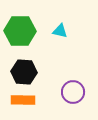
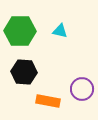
purple circle: moved 9 px right, 3 px up
orange rectangle: moved 25 px right, 1 px down; rotated 10 degrees clockwise
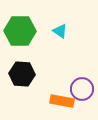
cyan triangle: rotated 21 degrees clockwise
black hexagon: moved 2 px left, 2 px down
orange rectangle: moved 14 px right
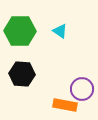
orange rectangle: moved 3 px right, 4 px down
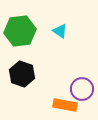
green hexagon: rotated 8 degrees counterclockwise
black hexagon: rotated 15 degrees clockwise
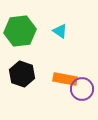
orange rectangle: moved 26 px up
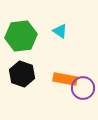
green hexagon: moved 1 px right, 5 px down
purple circle: moved 1 px right, 1 px up
